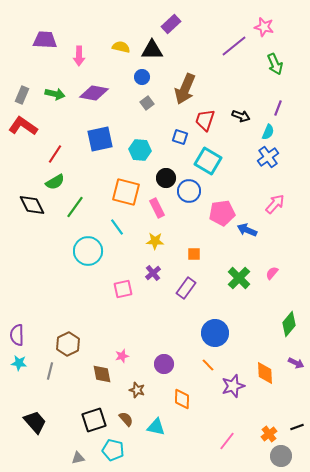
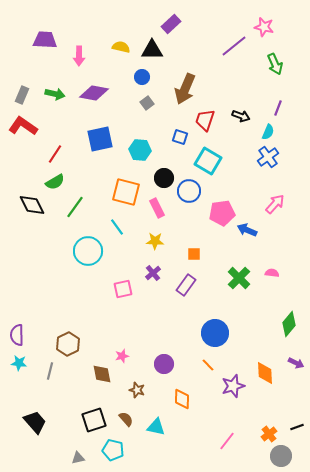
black circle at (166, 178): moved 2 px left
pink semicircle at (272, 273): rotated 56 degrees clockwise
purple rectangle at (186, 288): moved 3 px up
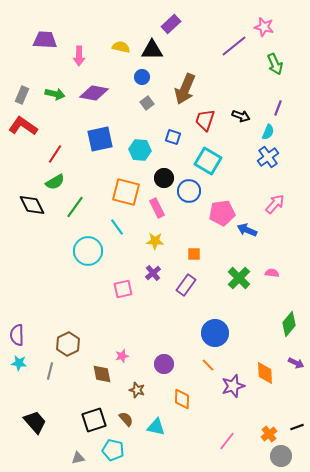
blue square at (180, 137): moved 7 px left
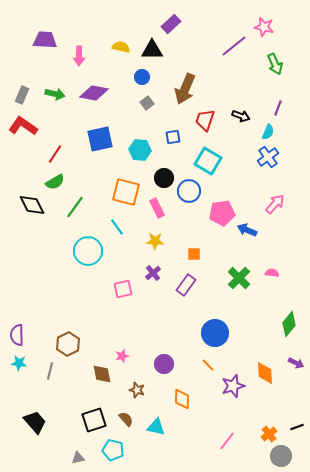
blue square at (173, 137): rotated 28 degrees counterclockwise
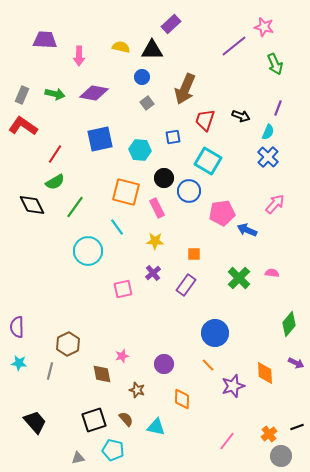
blue cross at (268, 157): rotated 10 degrees counterclockwise
purple semicircle at (17, 335): moved 8 px up
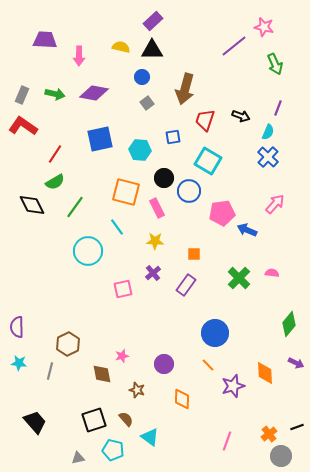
purple rectangle at (171, 24): moved 18 px left, 3 px up
brown arrow at (185, 89): rotated 8 degrees counterclockwise
cyan triangle at (156, 427): moved 6 px left, 10 px down; rotated 24 degrees clockwise
pink line at (227, 441): rotated 18 degrees counterclockwise
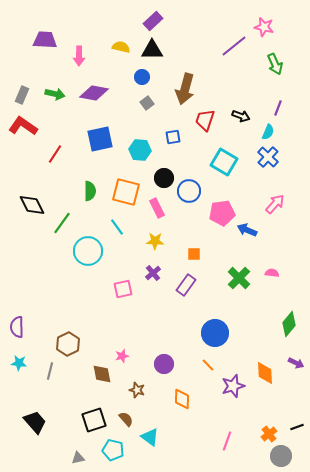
cyan square at (208, 161): moved 16 px right, 1 px down
green semicircle at (55, 182): moved 35 px right, 9 px down; rotated 60 degrees counterclockwise
green line at (75, 207): moved 13 px left, 16 px down
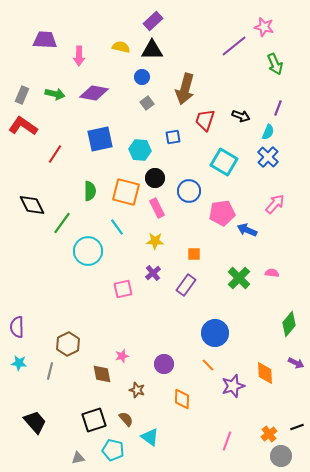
black circle at (164, 178): moved 9 px left
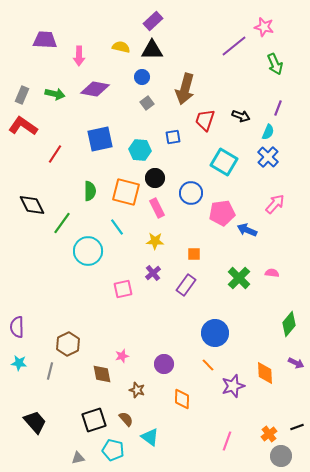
purple diamond at (94, 93): moved 1 px right, 4 px up
blue circle at (189, 191): moved 2 px right, 2 px down
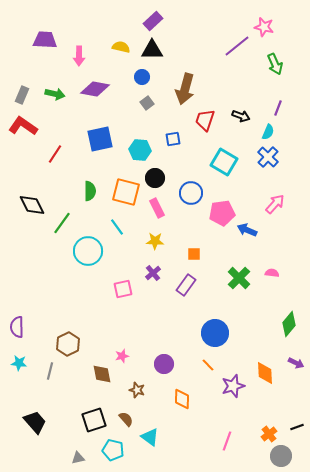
purple line at (234, 46): moved 3 px right
blue square at (173, 137): moved 2 px down
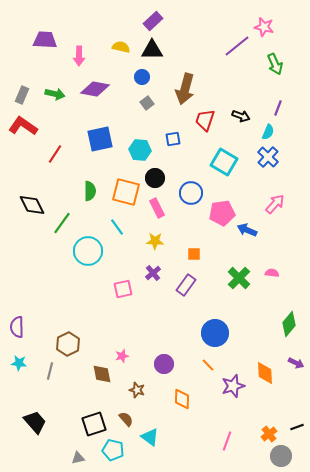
black square at (94, 420): moved 4 px down
